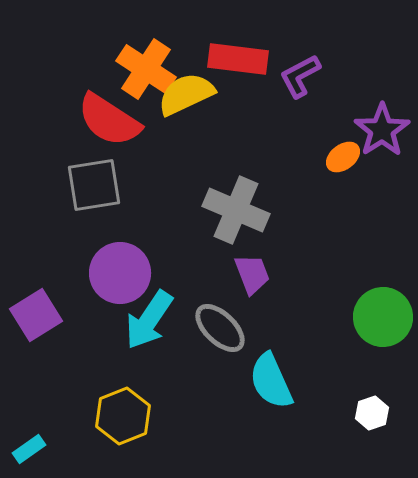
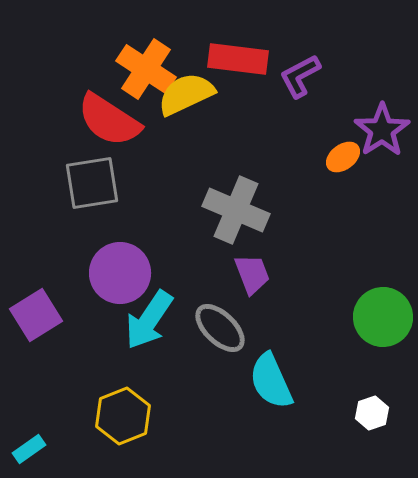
gray square: moved 2 px left, 2 px up
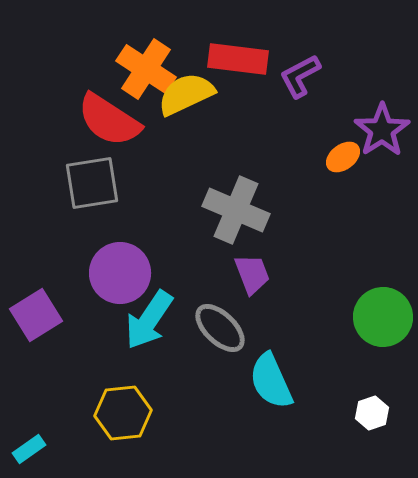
yellow hexagon: moved 3 px up; rotated 16 degrees clockwise
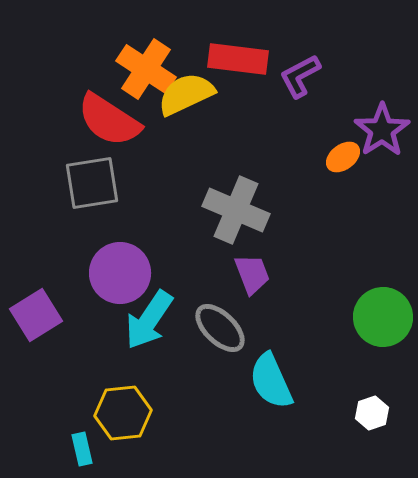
cyan rectangle: moved 53 px right; rotated 68 degrees counterclockwise
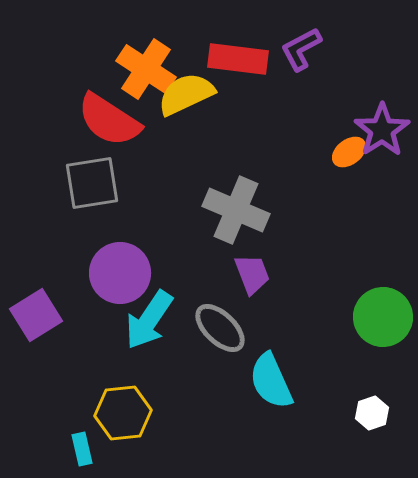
purple L-shape: moved 1 px right, 27 px up
orange ellipse: moved 6 px right, 5 px up
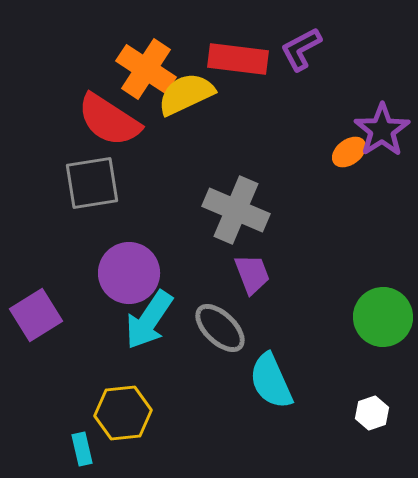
purple circle: moved 9 px right
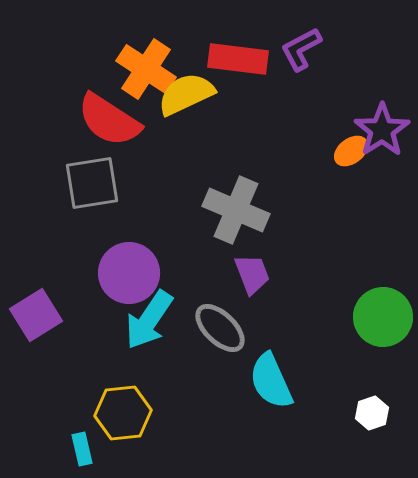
orange ellipse: moved 2 px right, 1 px up
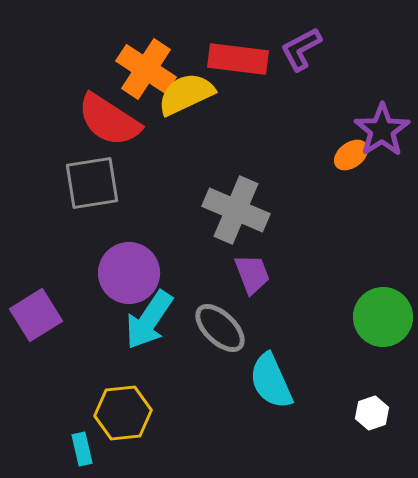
orange ellipse: moved 4 px down
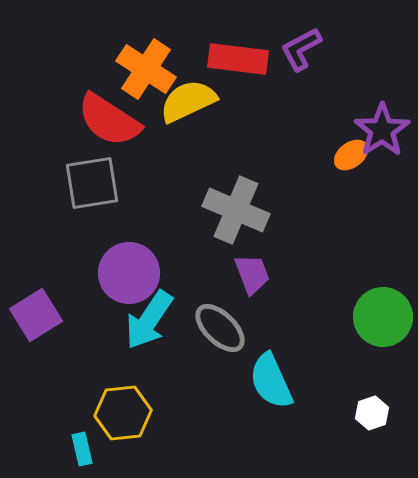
yellow semicircle: moved 2 px right, 7 px down
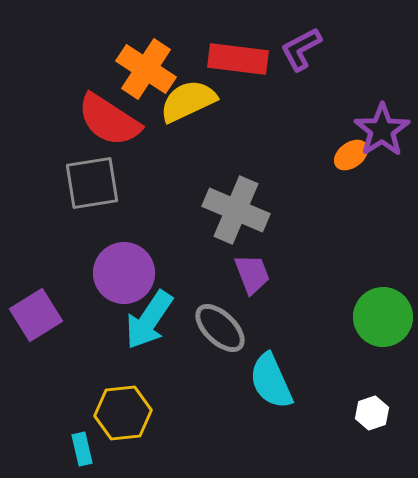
purple circle: moved 5 px left
